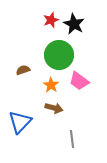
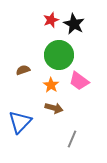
gray line: rotated 30 degrees clockwise
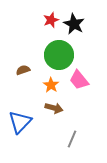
pink trapezoid: moved 1 px up; rotated 15 degrees clockwise
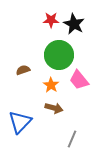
red star: rotated 21 degrees clockwise
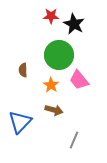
red star: moved 4 px up
brown semicircle: rotated 72 degrees counterclockwise
brown arrow: moved 2 px down
gray line: moved 2 px right, 1 px down
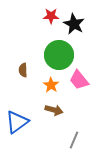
blue triangle: moved 3 px left; rotated 10 degrees clockwise
